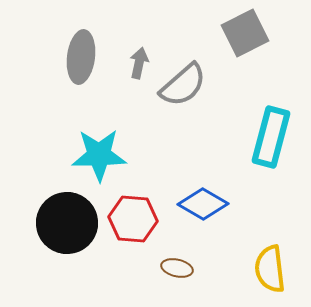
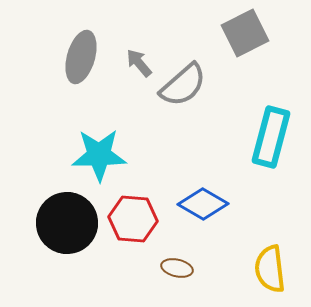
gray ellipse: rotated 9 degrees clockwise
gray arrow: rotated 52 degrees counterclockwise
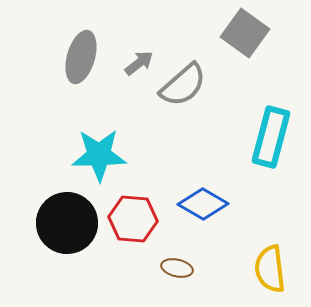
gray square: rotated 27 degrees counterclockwise
gray arrow: rotated 92 degrees clockwise
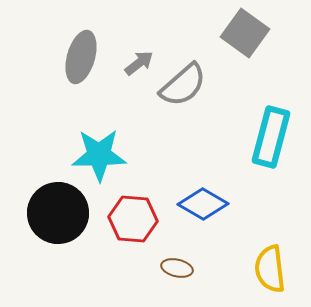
black circle: moved 9 px left, 10 px up
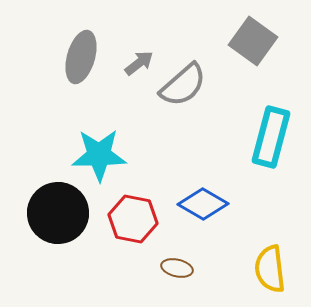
gray square: moved 8 px right, 8 px down
red hexagon: rotated 6 degrees clockwise
